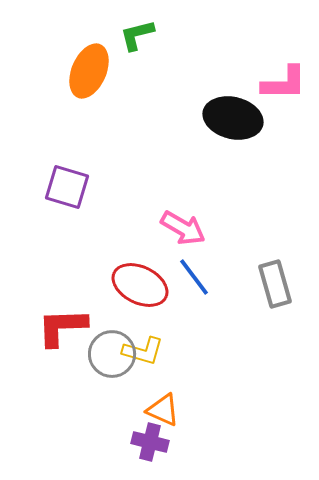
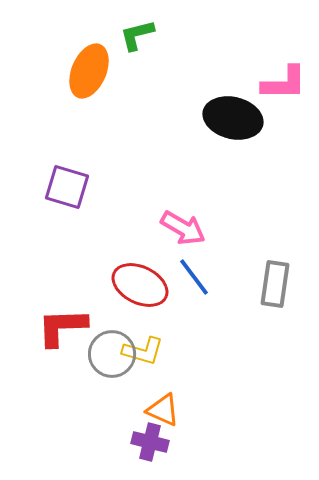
gray rectangle: rotated 24 degrees clockwise
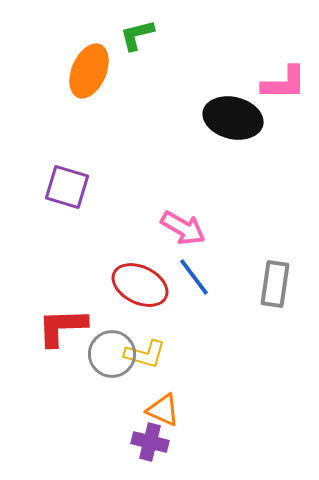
yellow L-shape: moved 2 px right, 3 px down
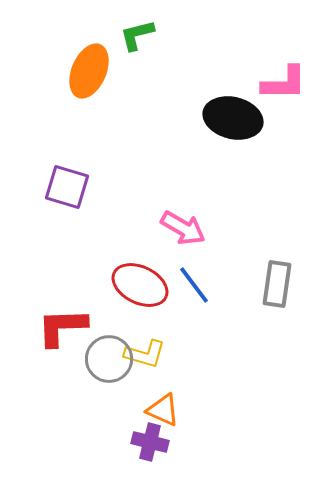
blue line: moved 8 px down
gray rectangle: moved 2 px right
gray circle: moved 3 px left, 5 px down
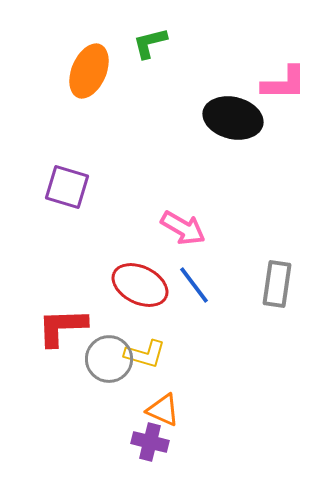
green L-shape: moved 13 px right, 8 px down
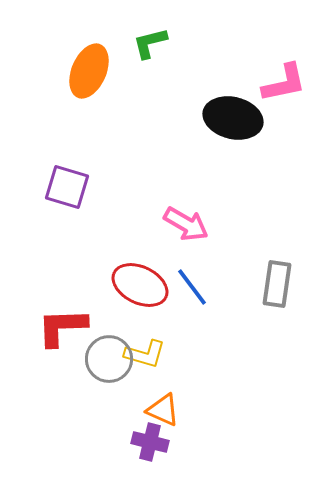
pink L-shape: rotated 12 degrees counterclockwise
pink arrow: moved 3 px right, 4 px up
blue line: moved 2 px left, 2 px down
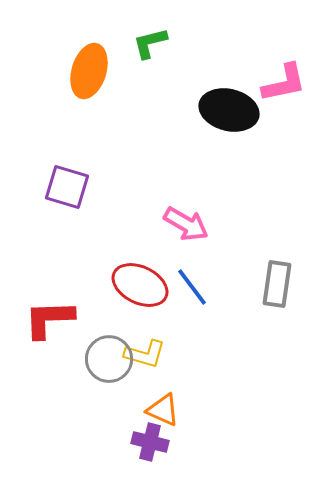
orange ellipse: rotated 6 degrees counterclockwise
black ellipse: moved 4 px left, 8 px up
red L-shape: moved 13 px left, 8 px up
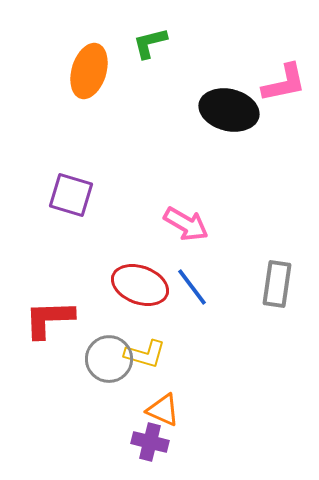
purple square: moved 4 px right, 8 px down
red ellipse: rotated 6 degrees counterclockwise
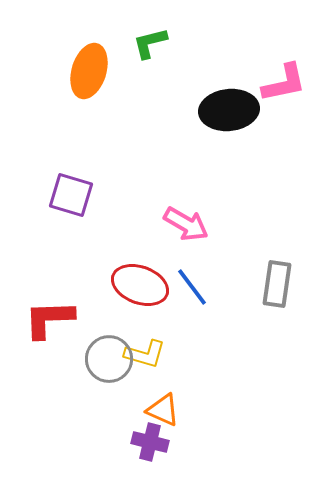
black ellipse: rotated 20 degrees counterclockwise
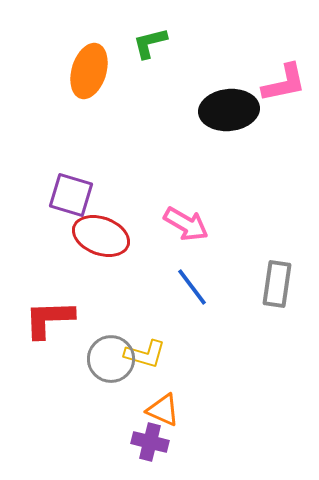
red ellipse: moved 39 px left, 49 px up
gray circle: moved 2 px right
